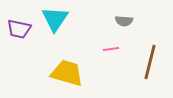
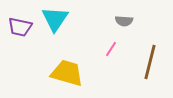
purple trapezoid: moved 1 px right, 2 px up
pink line: rotated 49 degrees counterclockwise
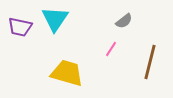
gray semicircle: rotated 42 degrees counterclockwise
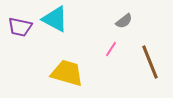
cyan triangle: rotated 36 degrees counterclockwise
brown line: rotated 36 degrees counterclockwise
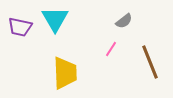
cyan triangle: rotated 32 degrees clockwise
yellow trapezoid: moved 2 px left; rotated 72 degrees clockwise
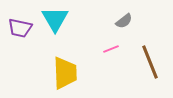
purple trapezoid: moved 1 px down
pink line: rotated 35 degrees clockwise
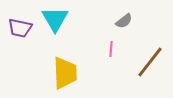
pink line: rotated 63 degrees counterclockwise
brown line: rotated 60 degrees clockwise
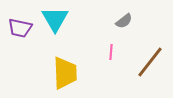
pink line: moved 3 px down
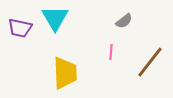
cyan triangle: moved 1 px up
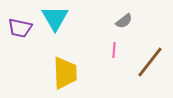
pink line: moved 3 px right, 2 px up
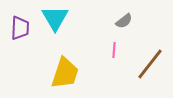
purple trapezoid: rotated 100 degrees counterclockwise
brown line: moved 2 px down
yellow trapezoid: rotated 20 degrees clockwise
